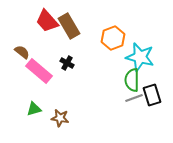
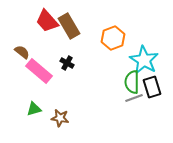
cyan star: moved 4 px right, 3 px down; rotated 16 degrees clockwise
green semicircle: moved 2 px down
black rectangle: moved 8 px up
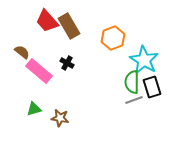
gray line: moved 2 px down
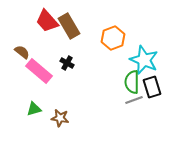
cyan star: rotated 8 degrees counterclockwise
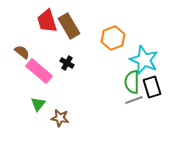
red trapezoid: rotated 25 degrees clockwise
green triangle: moved 4 px right, 5 px up; rotated 35 degrees counterclockwise
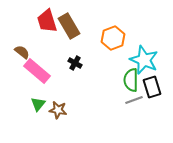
black cross: moved 8 px right
pink rectangle: moved 2 px left
green semicircle: moved 1 px left, 2 px up
brown star: moved 2 px left, 8 px up
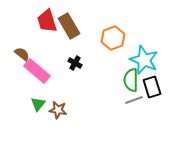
brown semicircle: moved 2 px down
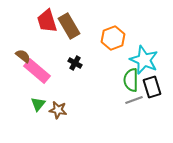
brown semicircle: moved 1 px right, 2 px down
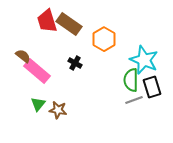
brown rectangle: moved 2 px up; rotated 25 degrees counterclockwise
orange hexagon: moved 9 px left, 1 px down; rotated 10 degrees counterclockwise
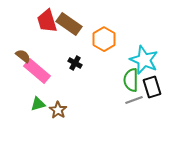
green triangle: rotated 35 degrees clockwise
brown star: rotated 24 degrees clockwise
